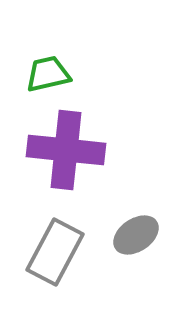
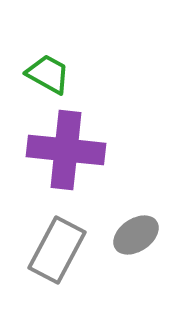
green trapezoid: rotated 42 degrees clockwise
gray rectangle: moved 2 px right, 2 px up
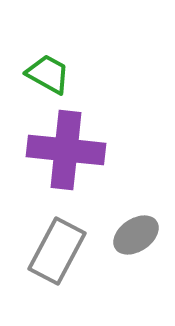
gray rectangle: moved 1 px down
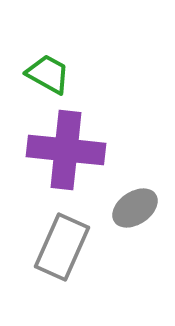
gray ellipse: moved 1 px left, 27 px up
gray rectangle: moved 5 px right, 4 px up; rotated 4 degrees counterclockwise
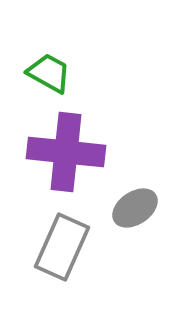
green trapezoid: moved 1 px right, 1 px up
purple cross: moved 2 px down
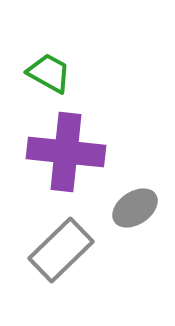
gray rectangle: moved 1 px left, 3 px down; rotated 22 degrees clockwise
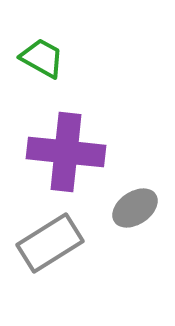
green trapezoid: moved 7 px left, 15 px up
gray rectangle: moved 11 px left, 7 px up; rotated 12 degrees clockwise
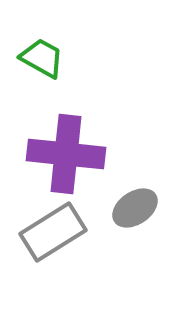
purple cross: moved 2 px down
gray rectangle: moved 3 px right, 11 px up
